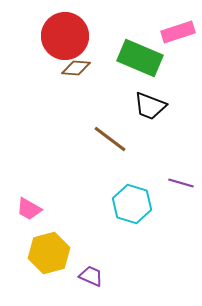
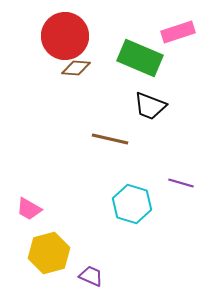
brown line: rotated 24 degrees counterclockwise
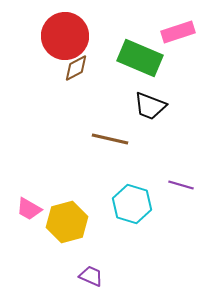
brown diamond: rotated 32 degrees counterclockwise
purple line: moved 2 px down
yellow hexagon: moved 18 px right, 31 px up
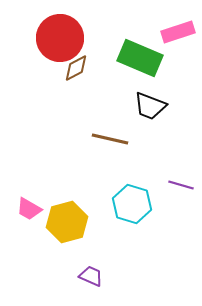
red circle: moved 5 px left, 2 px down
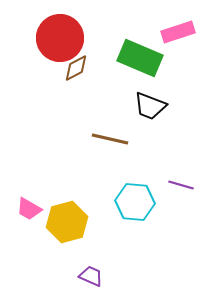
cyan hexagon: moved 3 px right, 2 px up; rotated 12 degrees counterclockwise
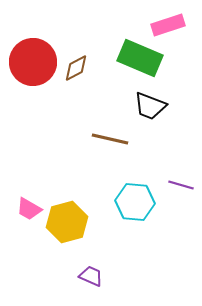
pink rectangle: moved 10 px left, 7 px up
red circle: moved 27 px left, 24 px down
